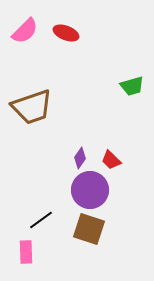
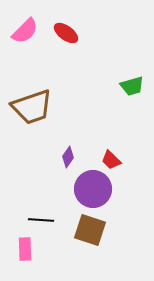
red ellipse: rotated 15 degrees clockwise
purple diamond: moved 12 px left, 1 px up
purple circle: moved 3 px right, 1 px up
black line: rotated 40 degrees clockwise
brown square: moved 1 px right, 1 px down
pink rectangle: moved 1 px left, 3 px up
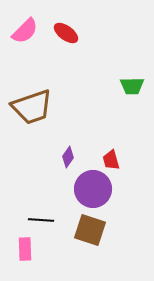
green trapezoid: rotated 15 degrees clockwise
red trapezoid: rotated 30 degrees clockwise
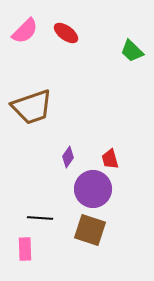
green trapezoid: moved 35 px up; rotated 45 degrees clockwise
red trapezoid: moved 1 px left, 1 px up
black line: moved 1 px left, 2 px up
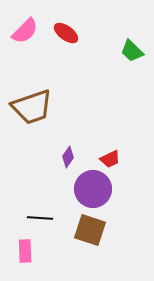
red trapezoid: rotated 100 degrees counterclockwise
pink rectangle: moved 2 px down
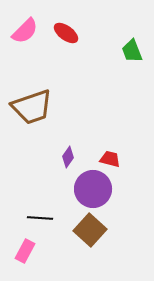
green trapezoid: rotated 25 degrees clockwise
red trapezoid: rotated 140 degrees counterclockwise
brown square: rotated 24 degrees clockwise
pink rectangle: rotated 30 degrees clockwise
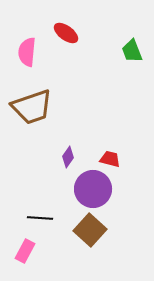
pink semicircle: moved 2 px right, 21 px down; rotated 140 degrees clockwise
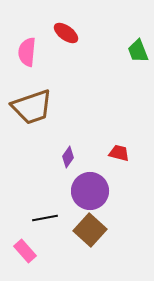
green trapezoid: moved 6 px right
red trapezoid: moved 9 px right, 6 px up
purple circle: moved 3 px left, 2 px down
black line: moved 5 px right; rotated 15 degrees counterclockwise
pink rectangle: rotated 70 degrees counterclockwise
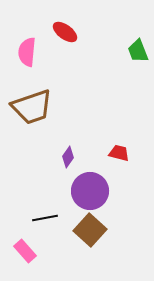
red ellipse: moved 1 px left, 1 px up
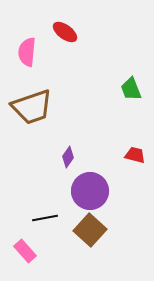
green trapezoid: moved 7 px left, 38 px down
red trapezoid: moved 16 px right, 2 px down
